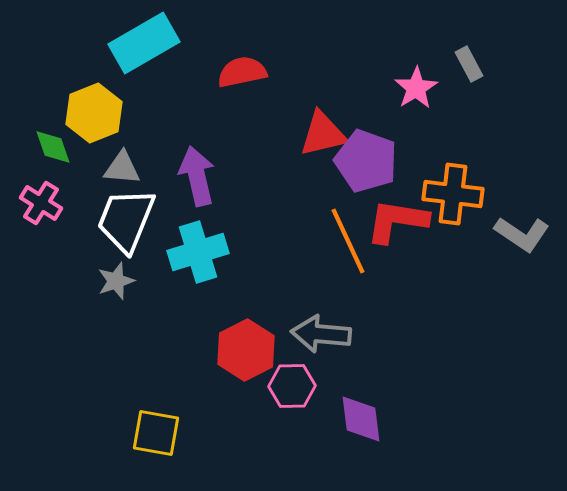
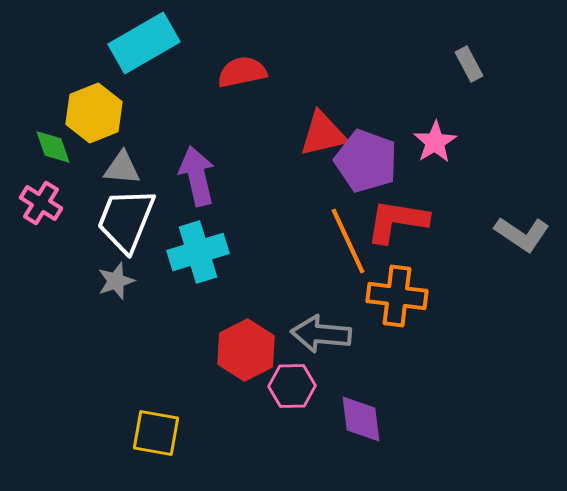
pink star: moved 19 px right, 54 px down
orange cross: moved 56 px left, 102 px down
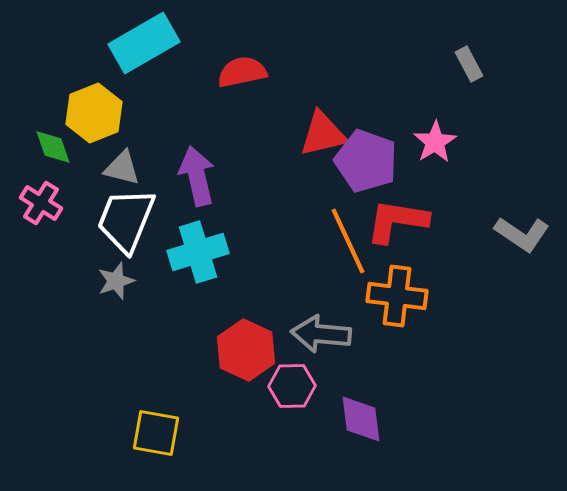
gray triangle: rotated 9 degrees clockwise
red hexagon: rotated 8 degrees counterclockwise
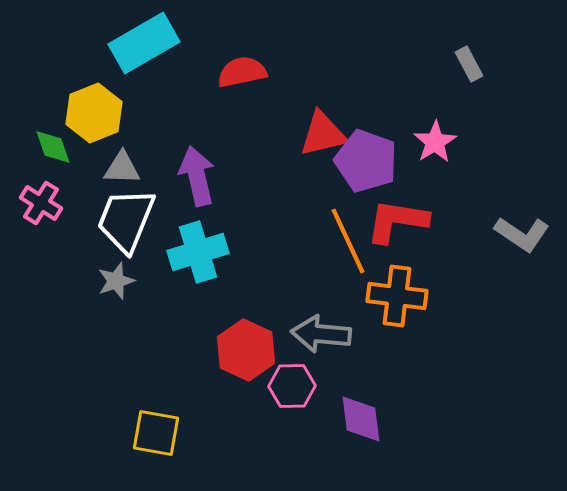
gray triangle: rotated 12 degrees counterclockwise
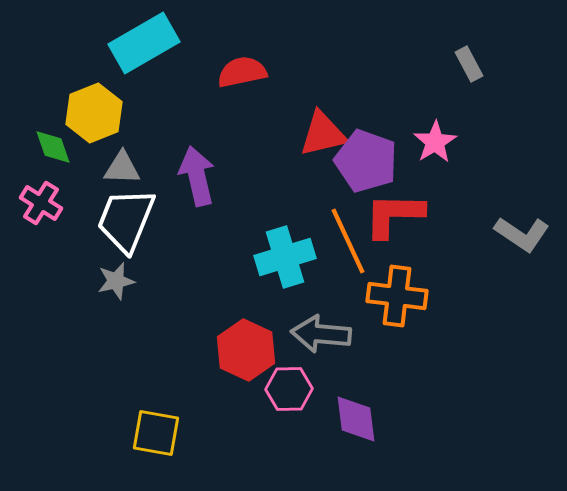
red L-shape: moved 3 px left, 6 px up; rotated 8 degrees counterclockwise
cyan cross: moved 87 px right, 5 px down
gray star: rotated 6 degrees clockwise
pink hexagon: moved 3 px left, 3 px down
purple diamond: moved 5 px left
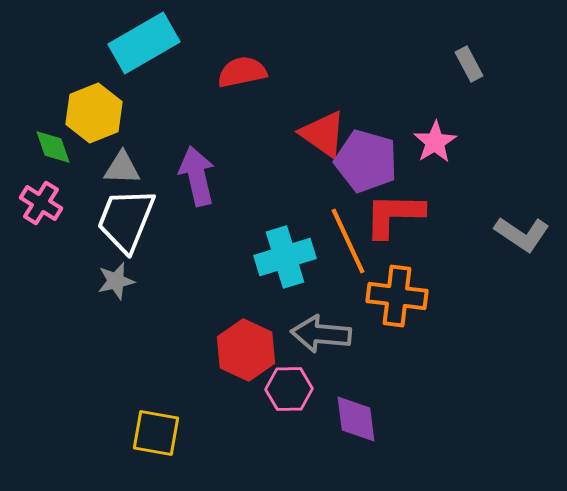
red triangle: rotated 48 degrees clockwise
purple pentagon: rotated 4 degrees counterclockwise
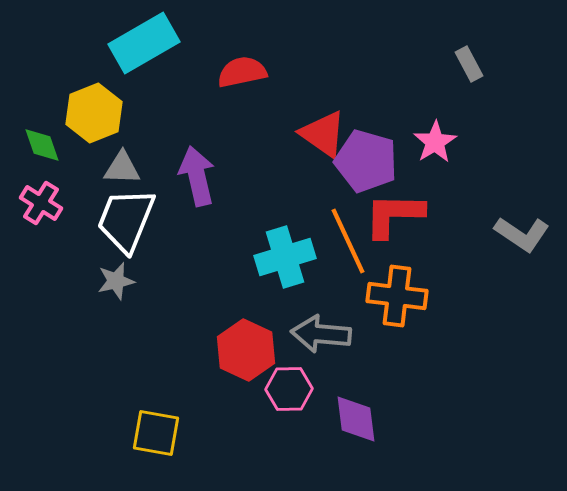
green diamond: moved 11 px left, 2 px up
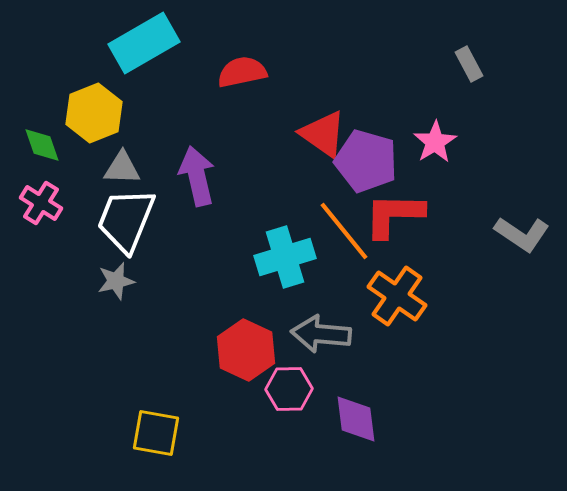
orange line: moved 4 px left, 10 px up; rotated 14 degrees counterclockwise
orange cross: rotated 28 degrees clockwise
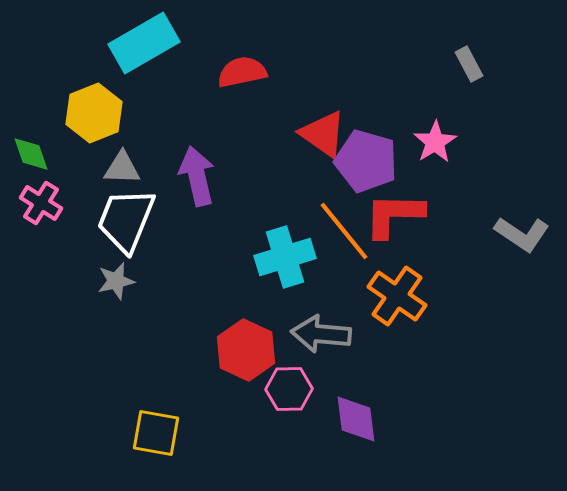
green diamond: moved 11 px left, 9 px down
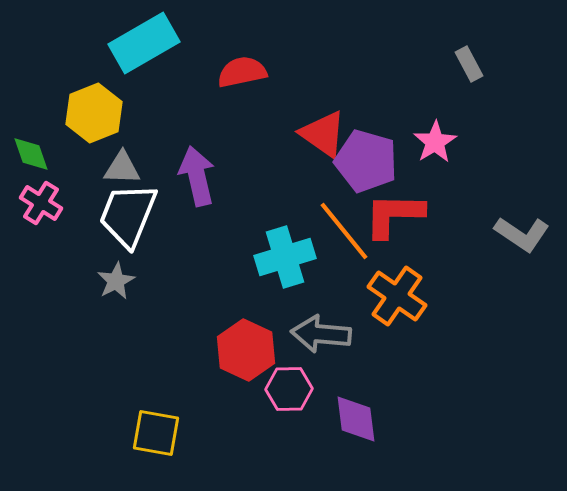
white trapezoid: moved 2 px right, 5 px up
gray star: rotated 15 degrees counterclockwise
